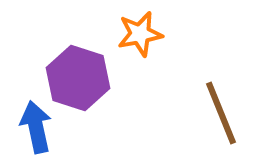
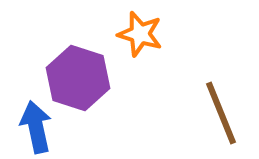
orange star: rotated 27 degrees clockwise
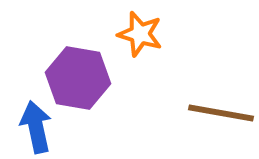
purple hexagon: rotated 8 degrees counterclockwise
brown line: rotated 58 degrees counterclockwise
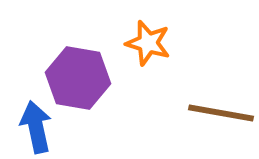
orange star: moved 8 px right, 9 px down
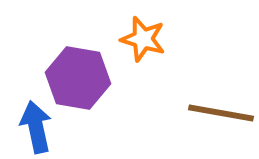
orange star: moved 5 px left, 4 px up
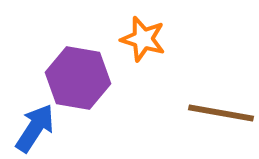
blue arrow: moved 1 px left, 1 px down; rotated 45 degrees clockwise
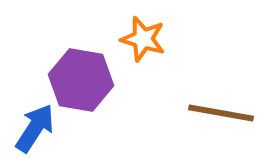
purple hexagon: moved 3 px right, 2 px down
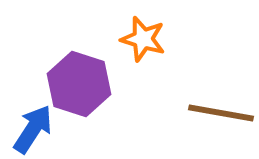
purple hexagon: moved 2 px left, 4 px down; rotated 8 degrees clockwise
blue arrow: moved 2 px left, 1 px down
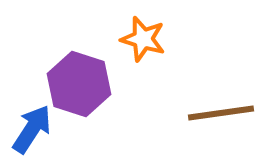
brown line: rotated 18 degrees counterclockwise
blue arrow: moved 1 px left
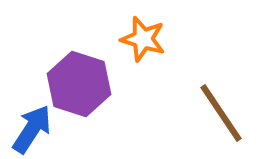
brown line: rotated 64 degrees clockwise
